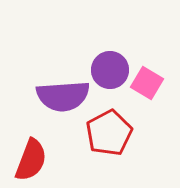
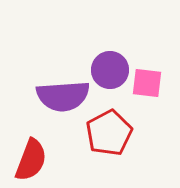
pink square: rotated 24 degrees counterclockwise
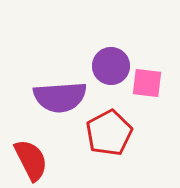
purple circle: moved 1 px right, 4 px up
purple semicircle: moved 3 px left, 1 px down
red semicircle: rotated 48 degrees counterclockwise
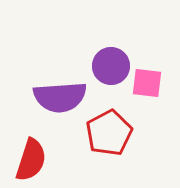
red semicircle: rotated 45 degrees clockwise
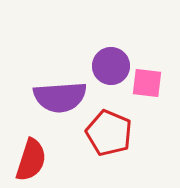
red pentagon: rotated 21 degrees counterclockwise
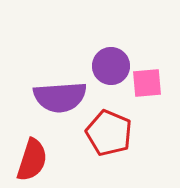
pink square: rotated 12 degrees counterclockwise
red semicircle: moved 1 px right
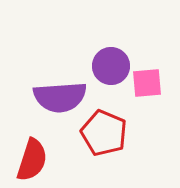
red pentagon: moved 5 px left
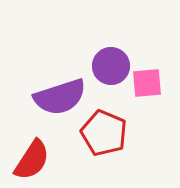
purple semicircle: rotated 14 degrees counterclockwise
red semicircle: rotated 15 degrees clockwise
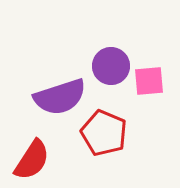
pink square: moved 2 px right, 2 px up
